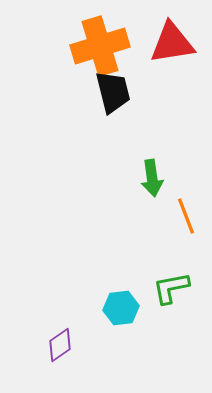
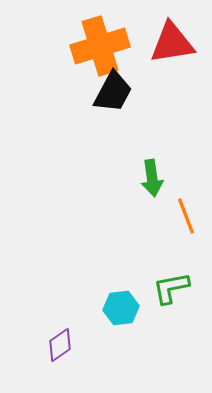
black trapezoid: rotated 42 degrees clockwise
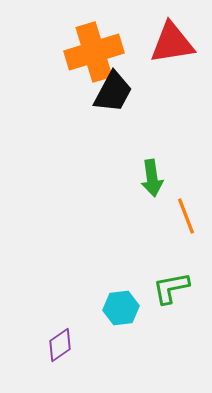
orange cross: moved 6 px left, 6 px down
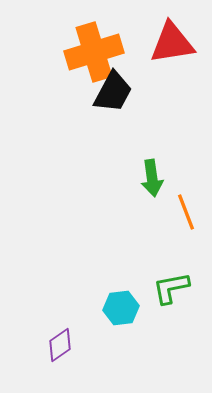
orange line: moved 4 px up
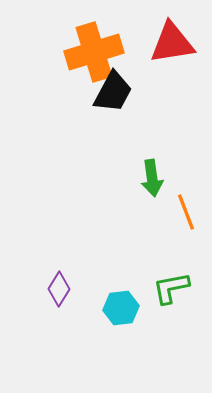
purple diamond: moved 1 px left, 56 px up; rotated 24 degrees counterclockwise
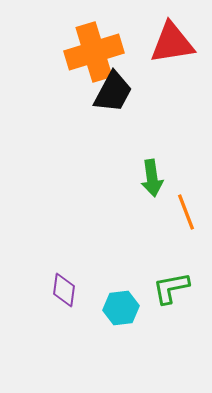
purple diamond: moved 5 px right, 1 px down; rotated 24 degrees counterclockwise
